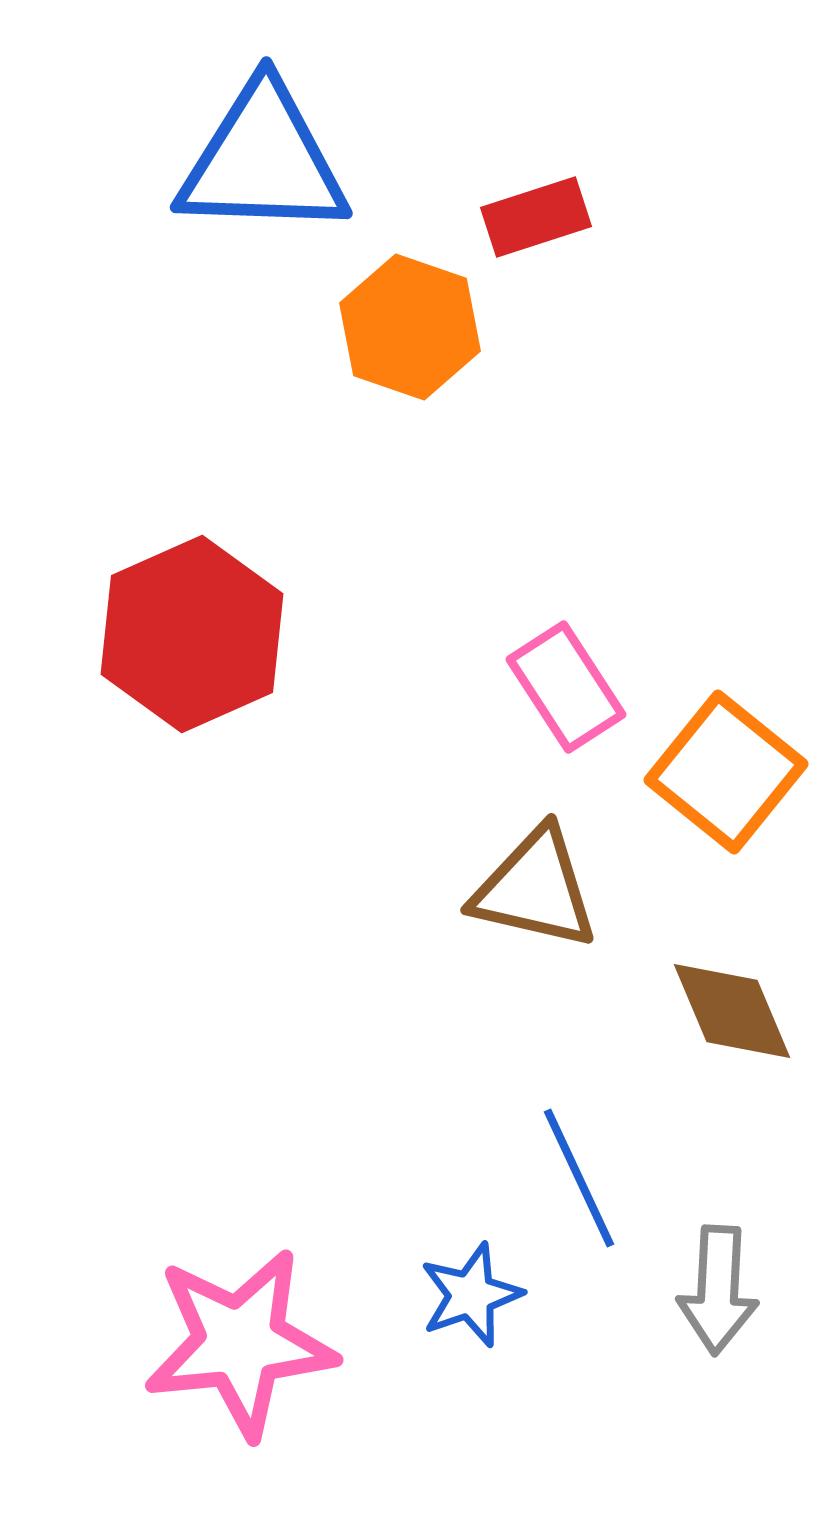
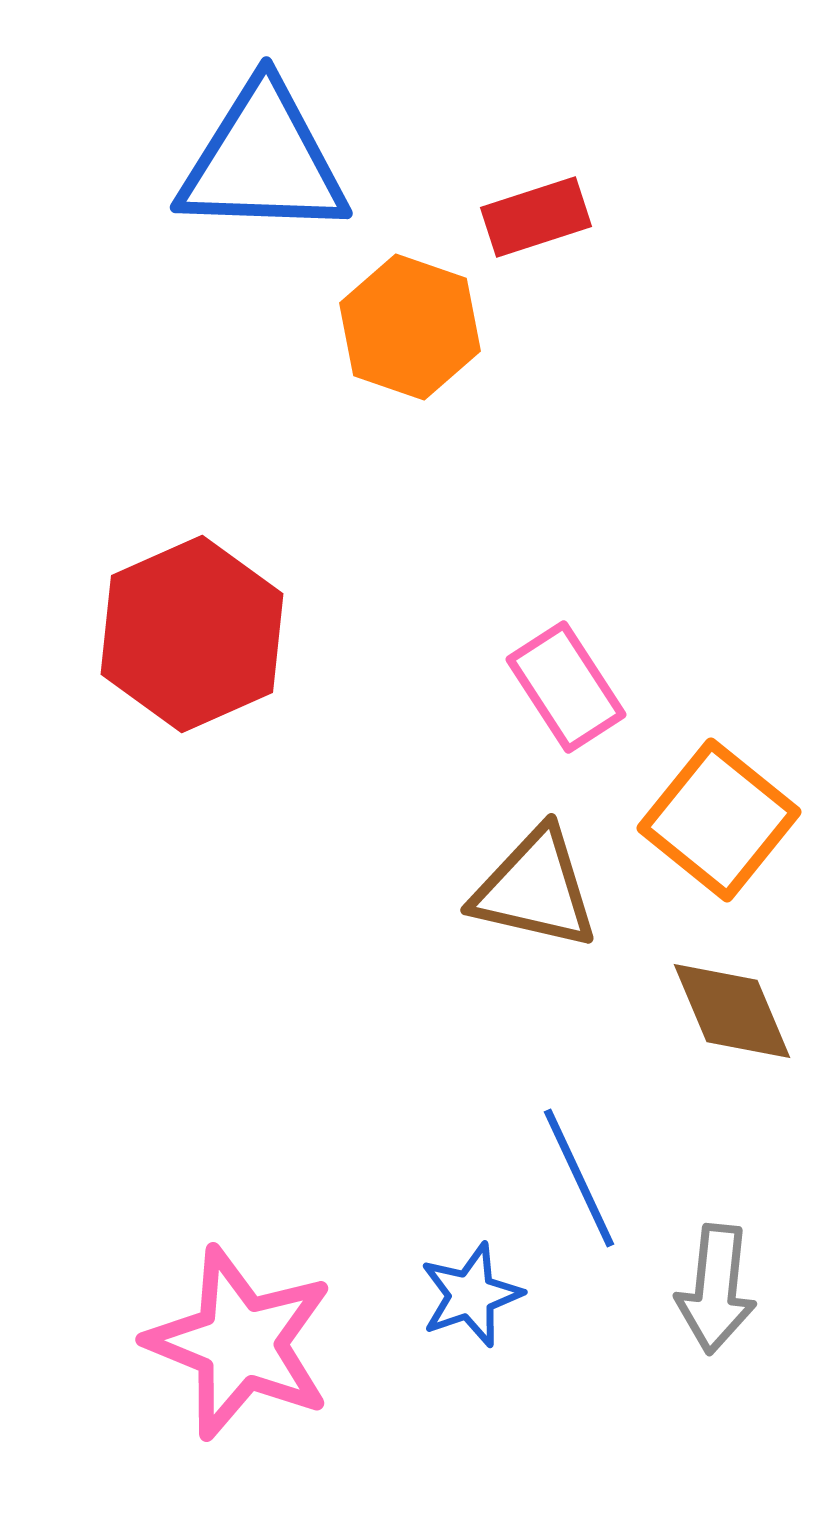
orange square: moved 7 px left, 48 px down
gray arrow: moved 2 px left, 1 px up; rotated 3 degrees clockwise
pink star: rotated 28 degrees clockwise
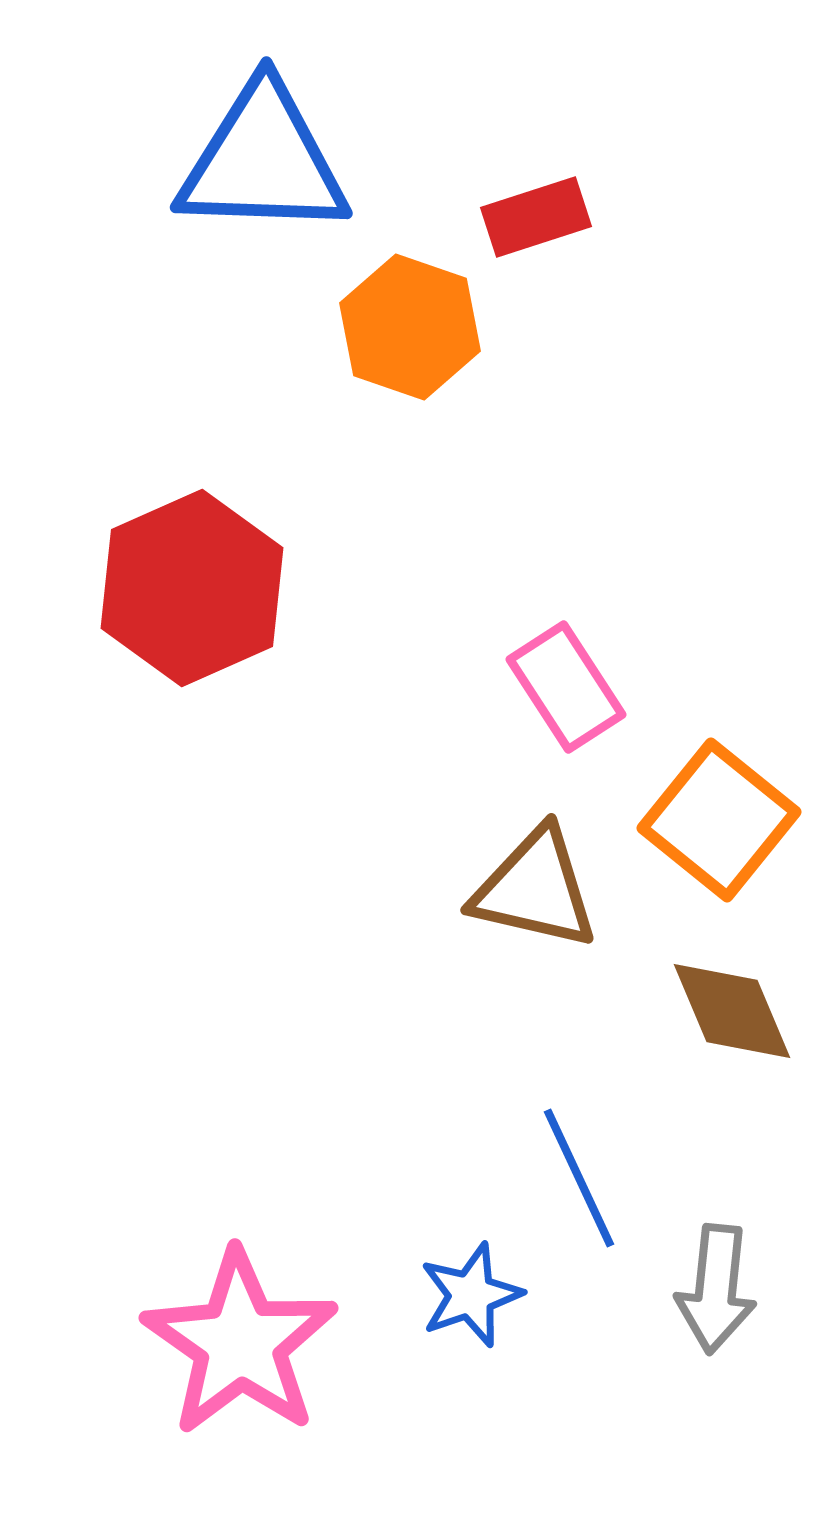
red hexagon: moved 46 px up
pink star: rotated 13 degrees clockwise
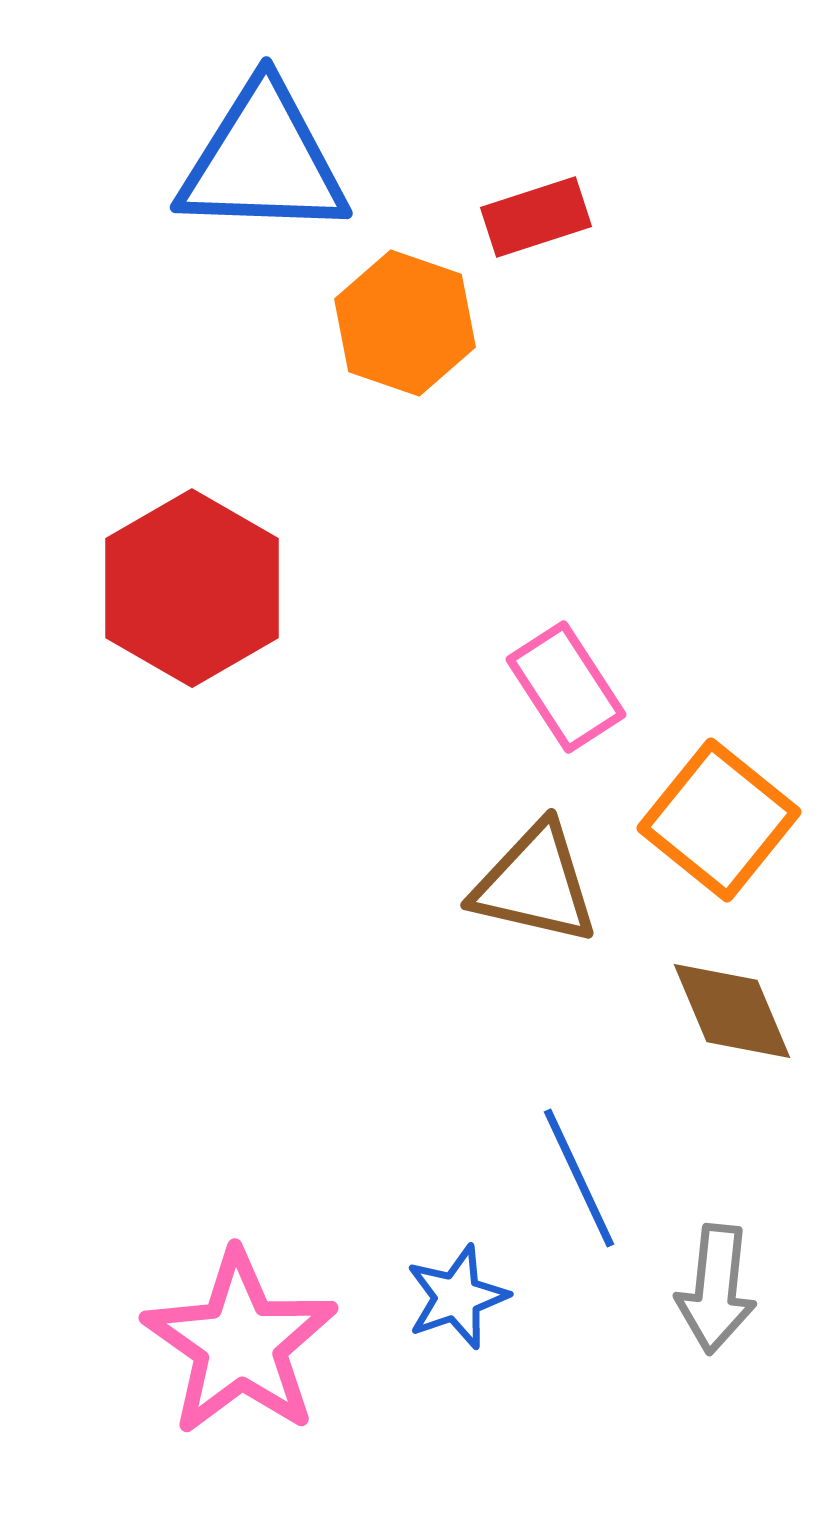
orange hexagon: moved 5 px left, 4 px up
red hexagon: rotated 6 degrees counterclockwise
brown triangle: moved 5 px up
blue star: moved 14 px left, 2 px down
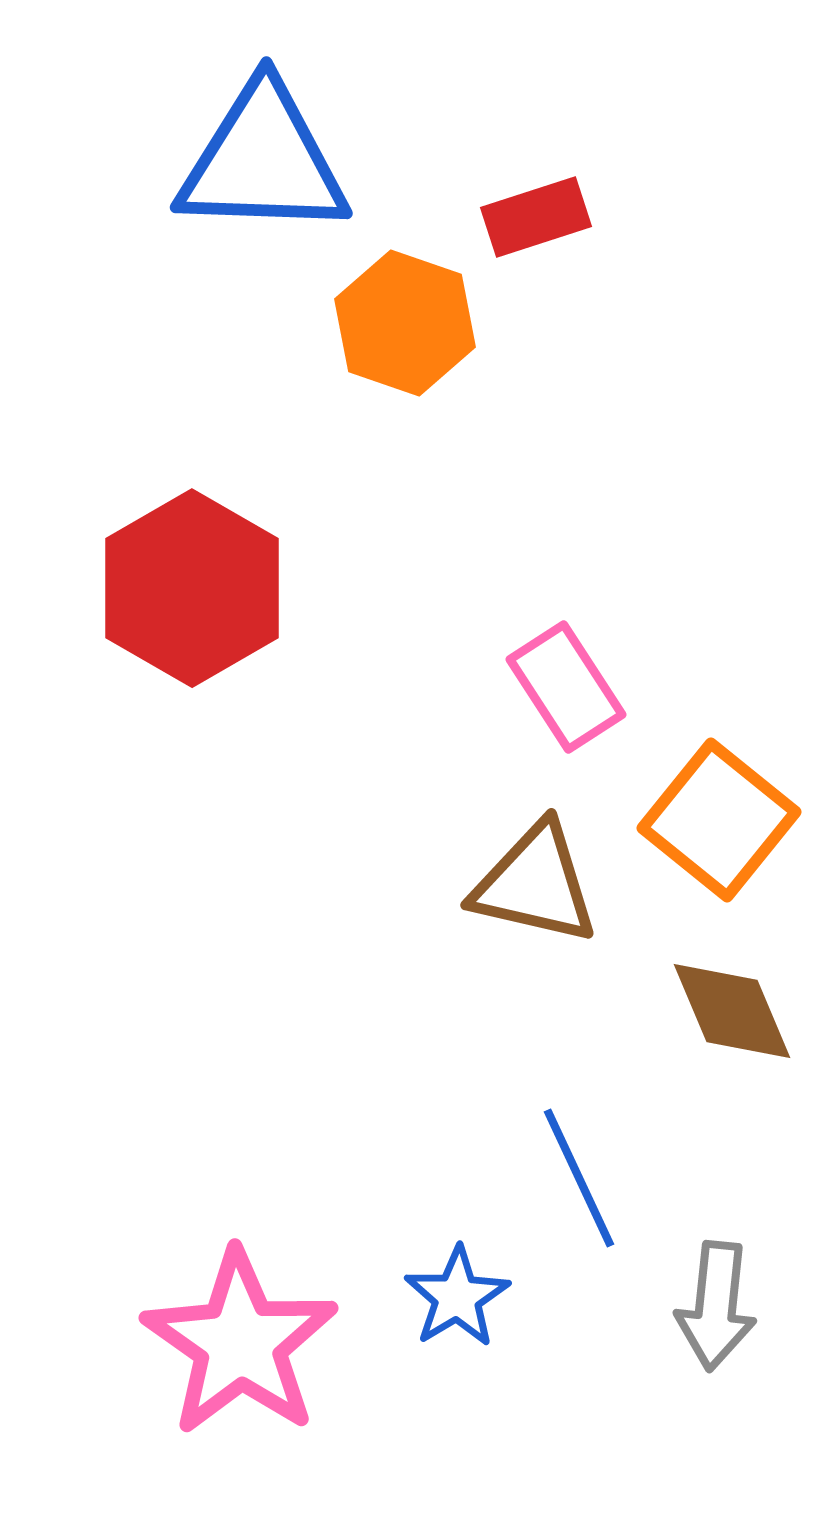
gray arrow: moved 17 px down
blue star: rotated 12 degrees counterclockwise
